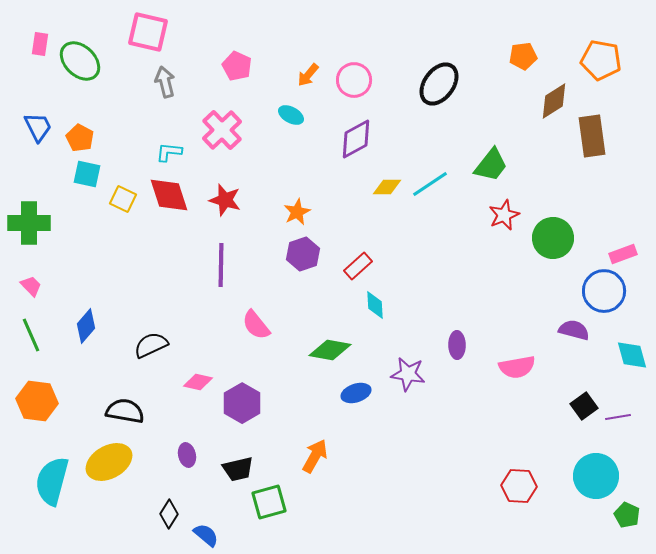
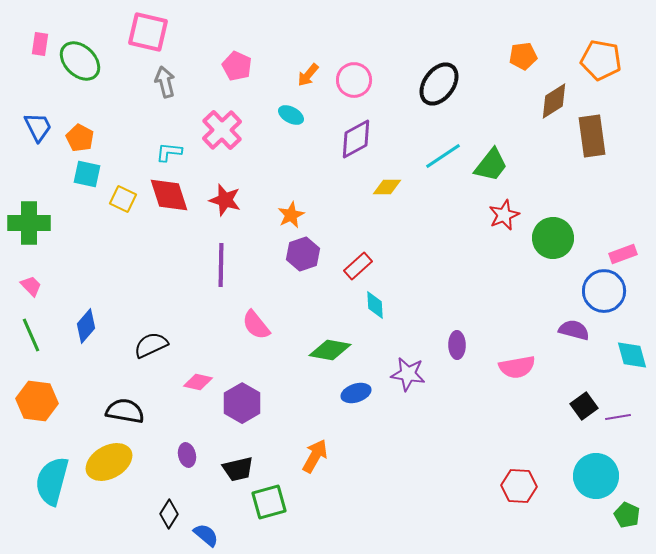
cyan line at (430, 184): moved 13 px right, 28 px up
orange star at (297, 212): moved 6 px left, 3 px down
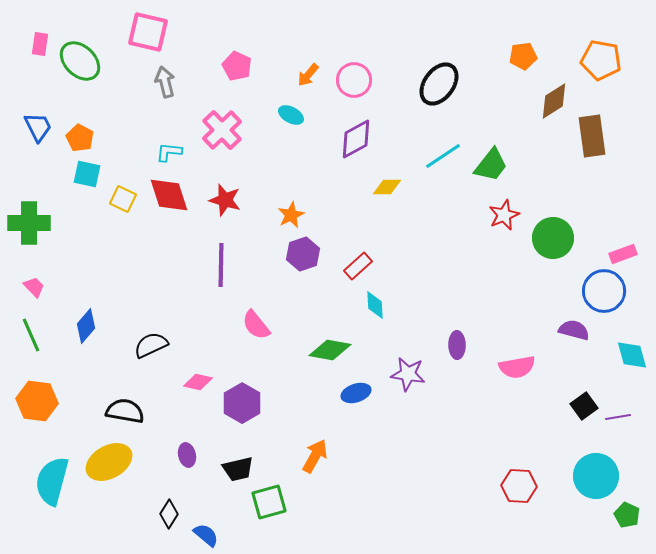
pink trapezoid at (31, 286): moved 3 px right, 1 px down
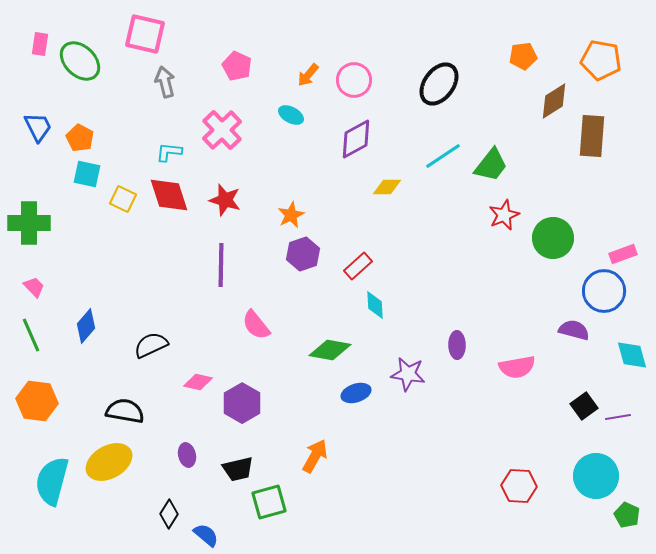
pink square at (148, 32): moved 3 px left, 2 px down
brown rectangle at (592, 136): rotated 12 degrees clockwise
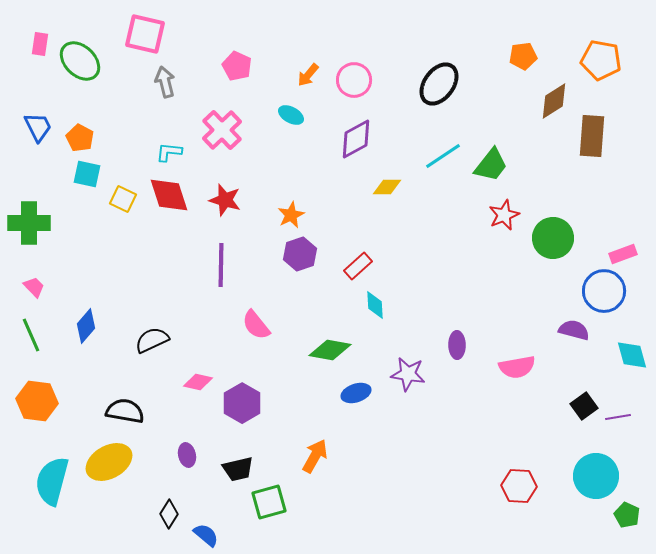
purple hexagon at (303, 254): moved 3 px left
black semicircle at (151, 345): moved 1 px right, 5 px up
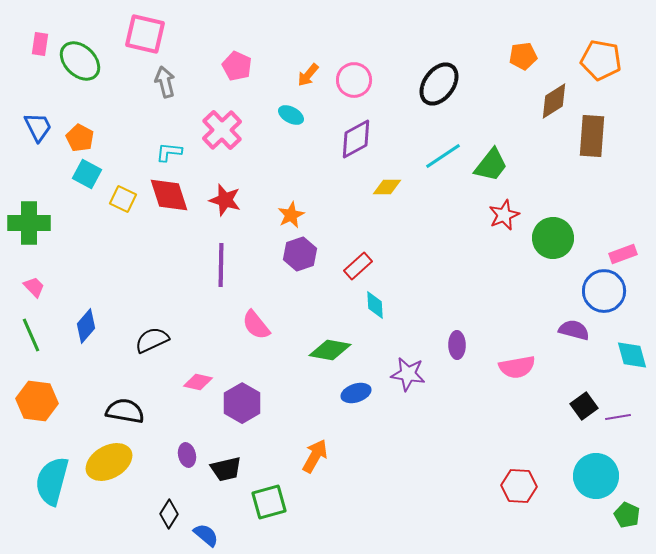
cyan square at (87, 174): rotated 16 degrees clockwise
black trapezoid at (238, 469): moved 12 px left
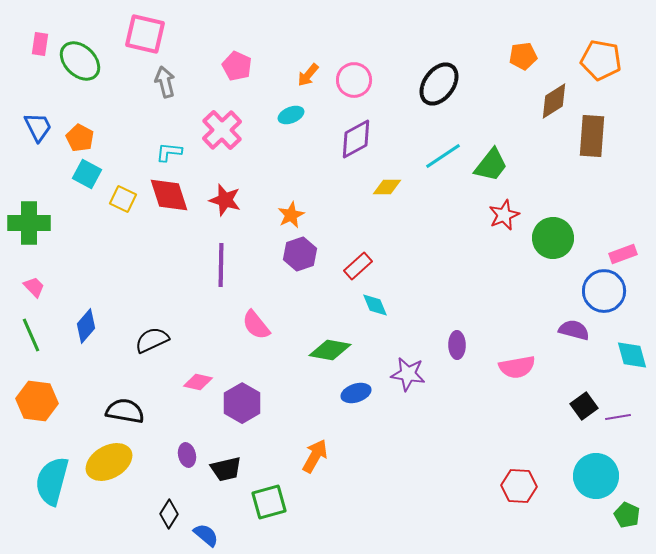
cyan ellipse at (291, 115): rotated 50 degrees counterclockwise
cyan diamond at (375, 305): rotated 20 degrees counterclockwise
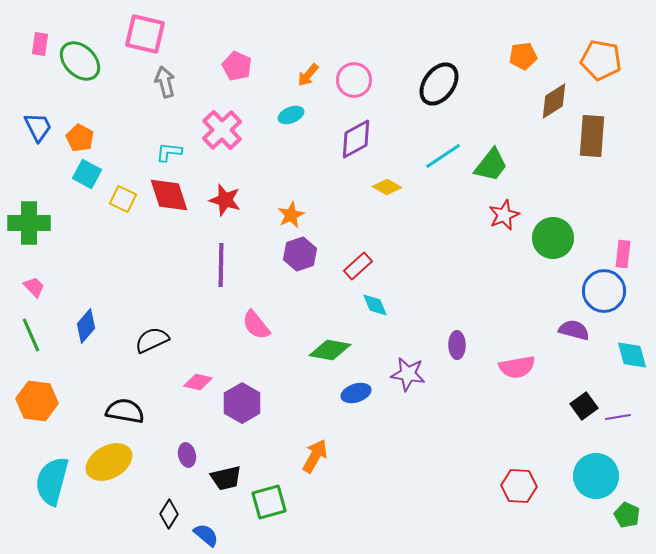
yellow diamond at (387, 187): rotated 28 degrees clockwise
pink rectangle at (623, 254): rotated 64 degrees counterclockwise
black trapezoid at (226, 469): moved 9 px down
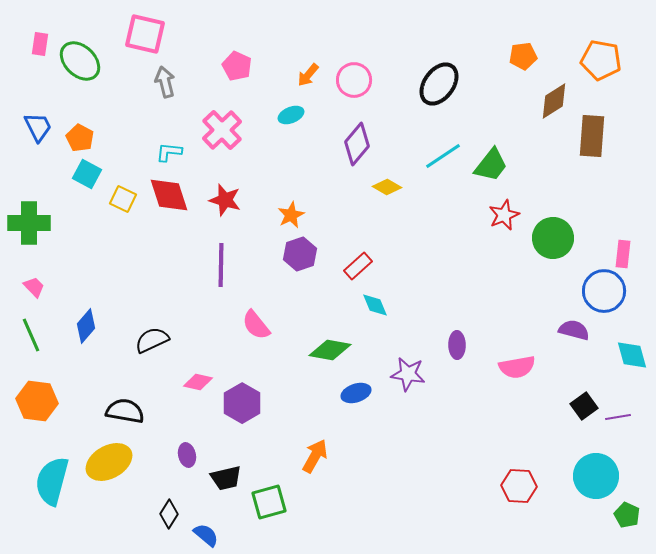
purple diamond at (356, 139): moved 1 px right, 5 px down; rotated 21 degrees counterclockwise
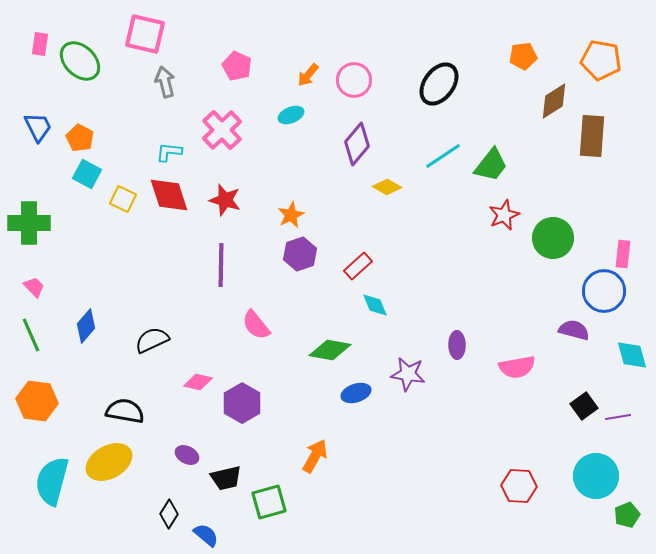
purple ellipse at (187, 455): rotated 50 degrees counterclockwise
green pentagon at (627, 515): rotated 25 degrees clockwise
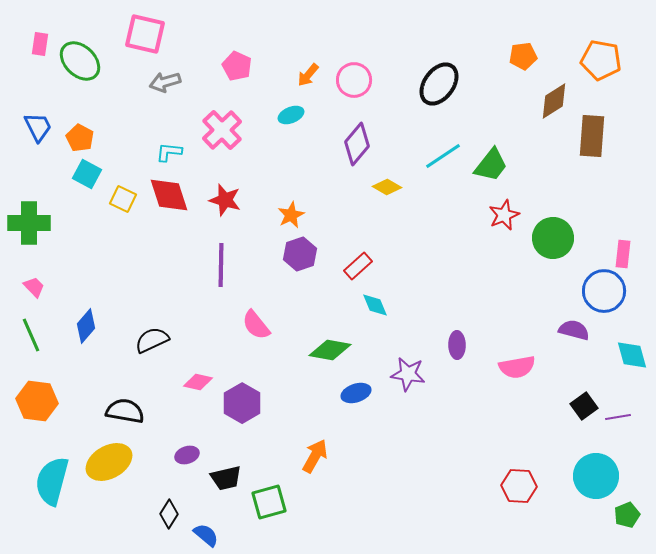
gray arrow at (165, 82): rotated 92 degrees counterclockwise
purple ellipse at (187, 455): rotated 45 degrees counterclockwise
